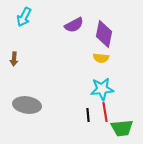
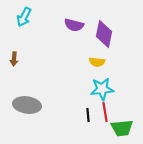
purple semicircle: rotated 42 degrees clockwise
yellow semicircle: moved 4 px left, 4 px down
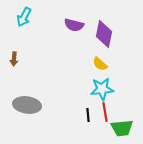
yellow semicircle: moved 3 px right, 2 px down; rotated 35 degrees clockwise
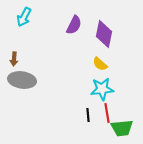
purple semicircle: rotated 78 degrees counterclockwise
gray ellipse: moved 5 px left, 25 px up
red line: moved 2 px right, 1 px down
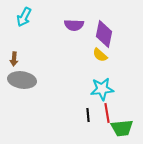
purple semicircle: rotated 66 degrees clockwise
yellow semicircle: moved 9 px up
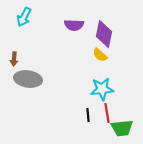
gray ellipse: moved 6 px right, 1 px up
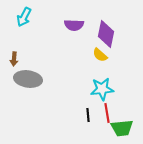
purple diamond: moved 2 px right
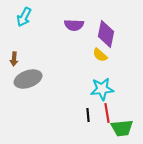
gray ellipse: rotated 28 degrees counterclockwise
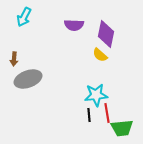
cyan star: moved 6 px left, 6 px down
black line: moved 1 px right
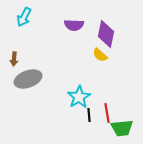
cyan star: moved 17 px left, 2 px down; rotated 25 degrees counterclockwise
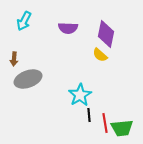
cyan arrow: moved 4 px down
purple semicircle: moved 6 px left, 3 px down
cyan star: moved 1 px right, 2 px up
red line: moved 2 px left, 10 px down
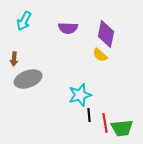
cyan star: rotated 15 degrees clockwise
